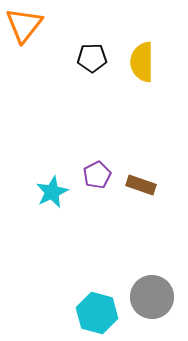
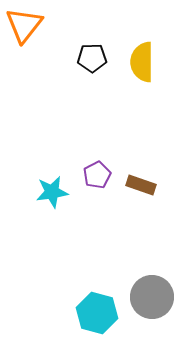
cyan star: rotated 16 degrees clockwise
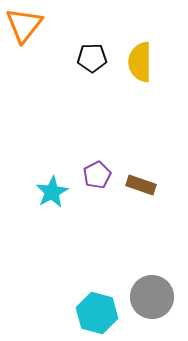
yellow semicircle: moved 2 px left
cyan star: rotated 20 degrees counterclockwise
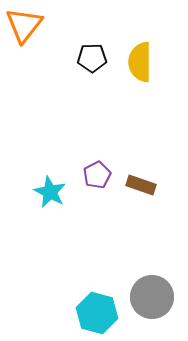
cyan star: moved 2 px left; rotated 16 degrees counterclockwise
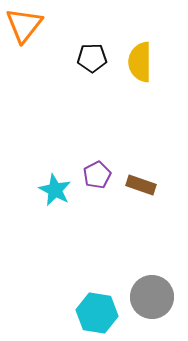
cyan star: moved 5 px right, 2 px up
cyan hexagon: rotated 6 degrees counterclockwise
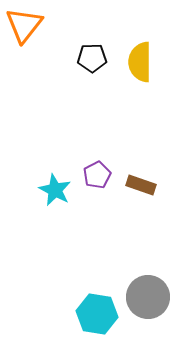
gray circle: moved 4 px left
cyan hexagon: moved 1 px down
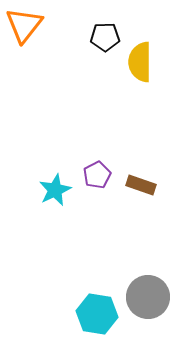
black pentagon: moved 13 px right, 21 px up
cyan star: rotated 20 degrees clockwise
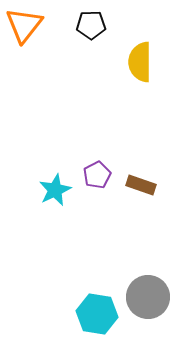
black pentagon: moved 14 px left, 12 px up
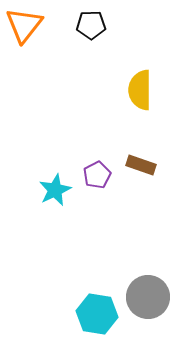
yellow semicircle: moved 28 px down
brown rectangle: moved 20 px up
